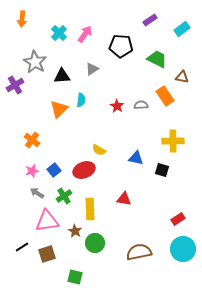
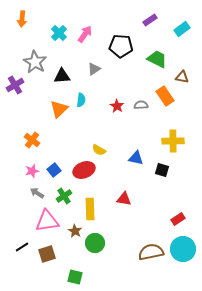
gray triangle: moved 2 px right
brown semicircle: moved 12 px right
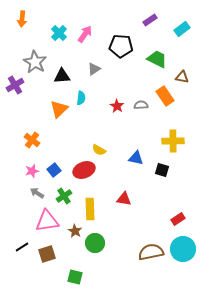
cyan semicircle: moved 2 px up
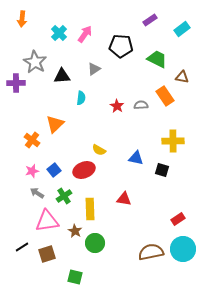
purple cross: moved 1 px right, 2 px up; rotated 30 degrees clockwise
orange triangle: moved 4 px left, 15 px down
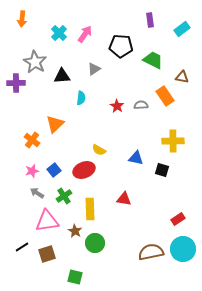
purple rectangle: rotated 64 degrees counterclockwise
green trapezoid: moved 4 px left, 1 px down
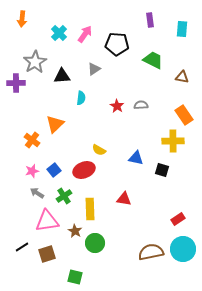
cyan rectangle: rotated 49 degrees counterclockwise
black pentagon: moved 4 px left, 2 px up
gray star: rotated 10 degrees clockwise
orange rectangle: moved 19 px right, 19 px down
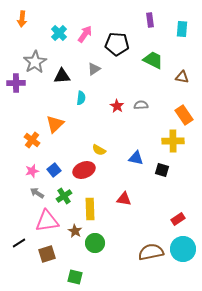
black line: moved 3 px left, 4 px up
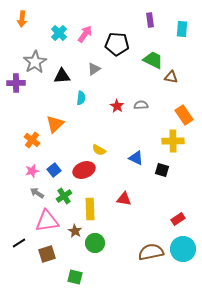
brown triangle: moved 11 px left
blue triangle: rotated 14 degrees clockwise
